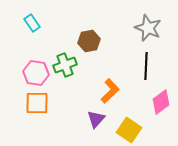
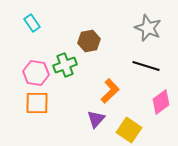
black line: rotated 76 degrees counterclockwise
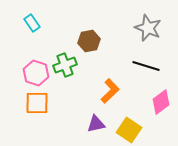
pink hexagon: rotated 10 degrees clockwise
purple triangle: moved 5 px down; rotated 36 degrees clockwise
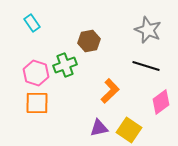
gray star: moved 2 px down
purple triangle: moved 3 px right, 4 px down
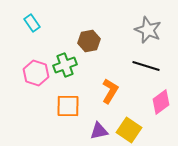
orange L-shape: rotated 15 degrees counterclockwise
orange square: moved 31 px right, 3 px down
purple triangle: moved 3 px down
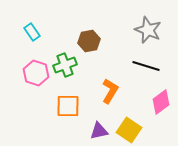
cyan rectangle: moved 9 px down
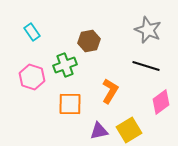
pink hexagon: moved 4 px left, 4 px down
orange square: moved 2 px right, 2 px up
yellow square: rotated 25 degrees clockwise
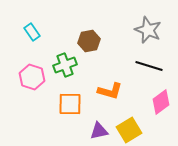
black line: moved 3 px right
orange L-shape: rotated 75 degrees clockwise
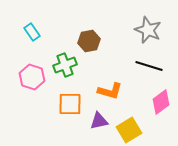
purple triangle: moved 10 px up
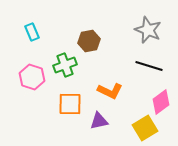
cyan rectangle: rotated 12 degrees clockwise
orange L-shape: rotated 10 degrees clockwise
yellow square: moved 16 px right, 2 px up
